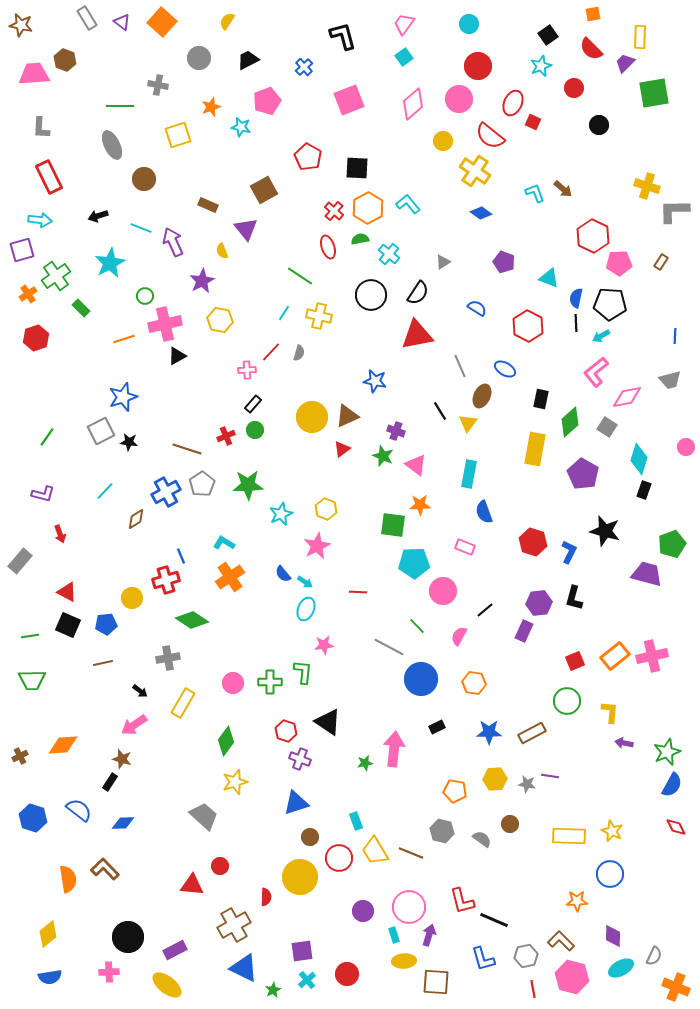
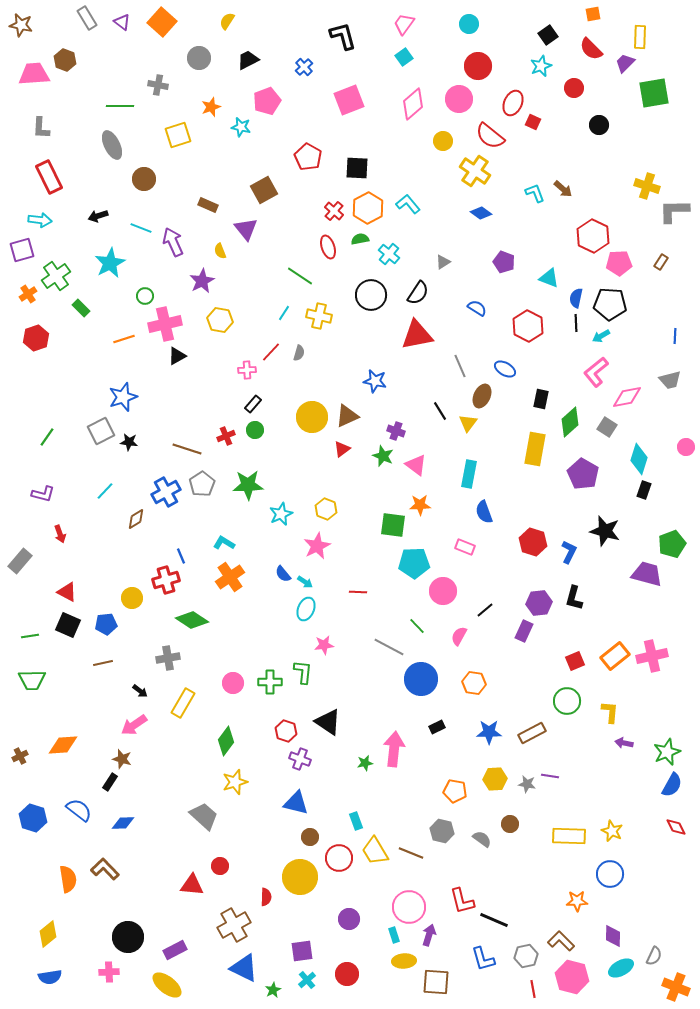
yellow semicircle at (222, 251): moved 2 px left
blue triangle at (296, 803): rotated 32 degrees clockwise
purple circle at (363, 911): moved 14 px left, 8 px down
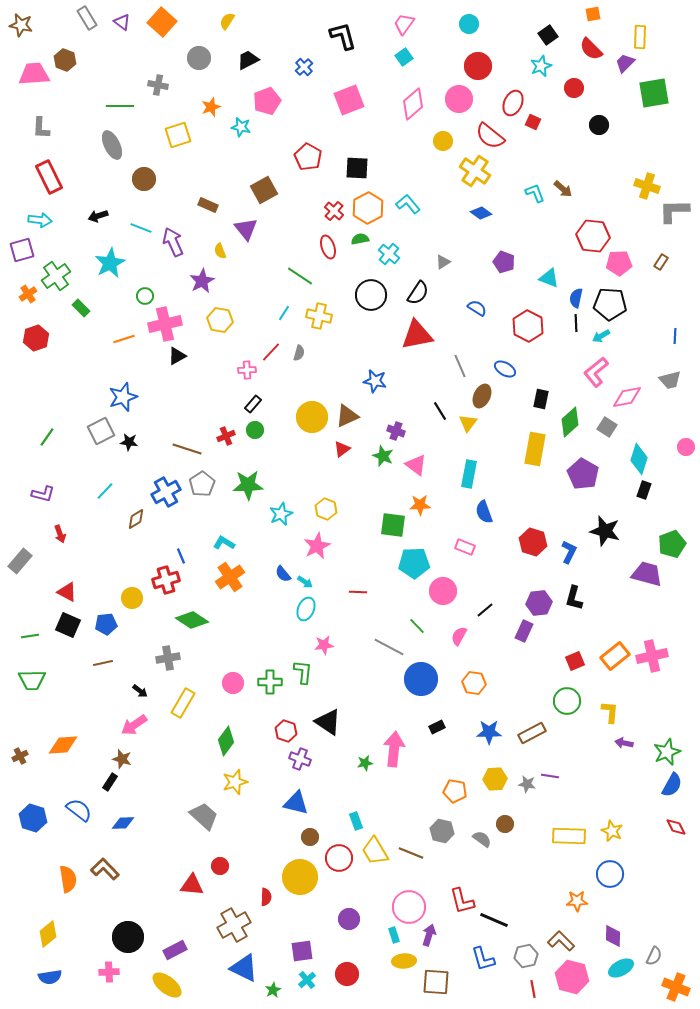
red hexagon at (593, 236): rotated 20 degrees counterclockwise
brown circle at (510, 824): moved 5 px left
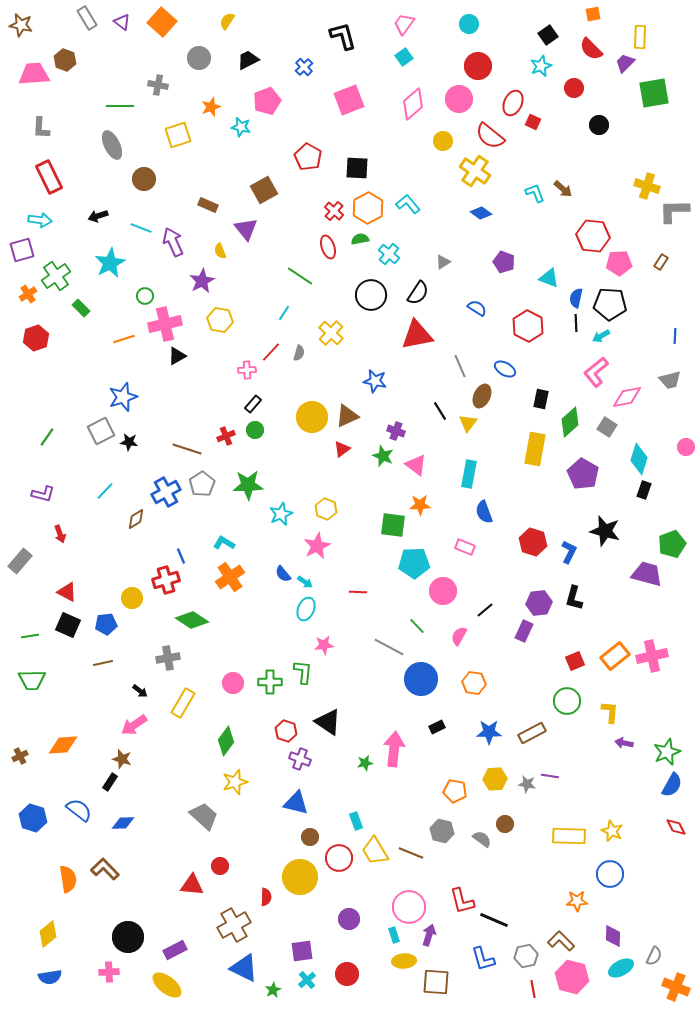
yellow cross at (319, 316): moved 12 px right, 17 px down; rotated 30 degrees clockwise
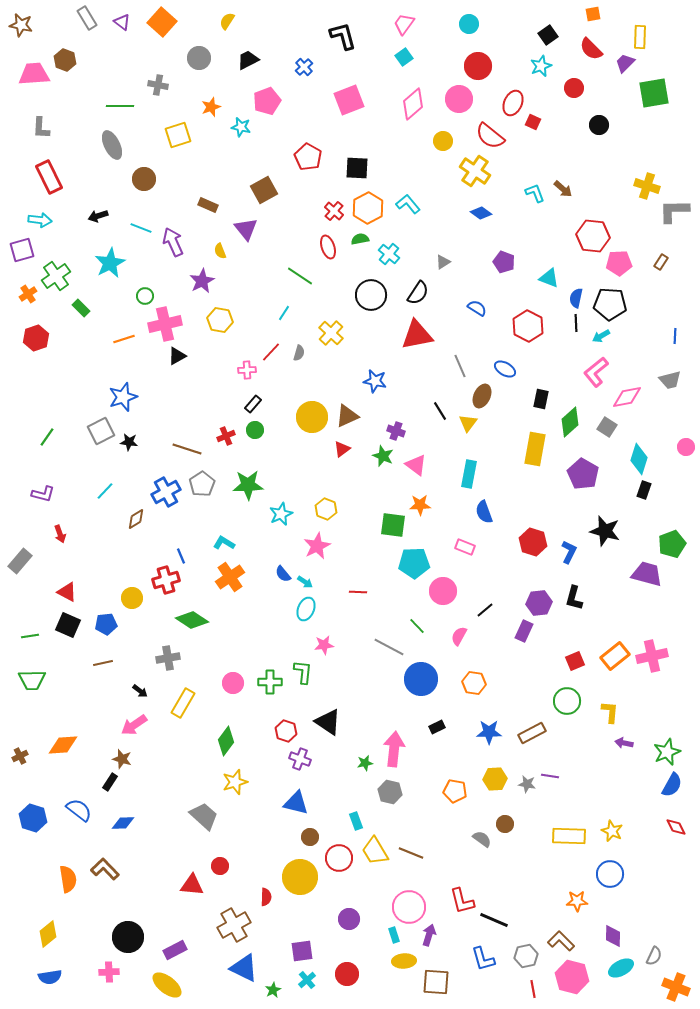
gray hexagon at (442, 831): moved 52 px left, 39 px up
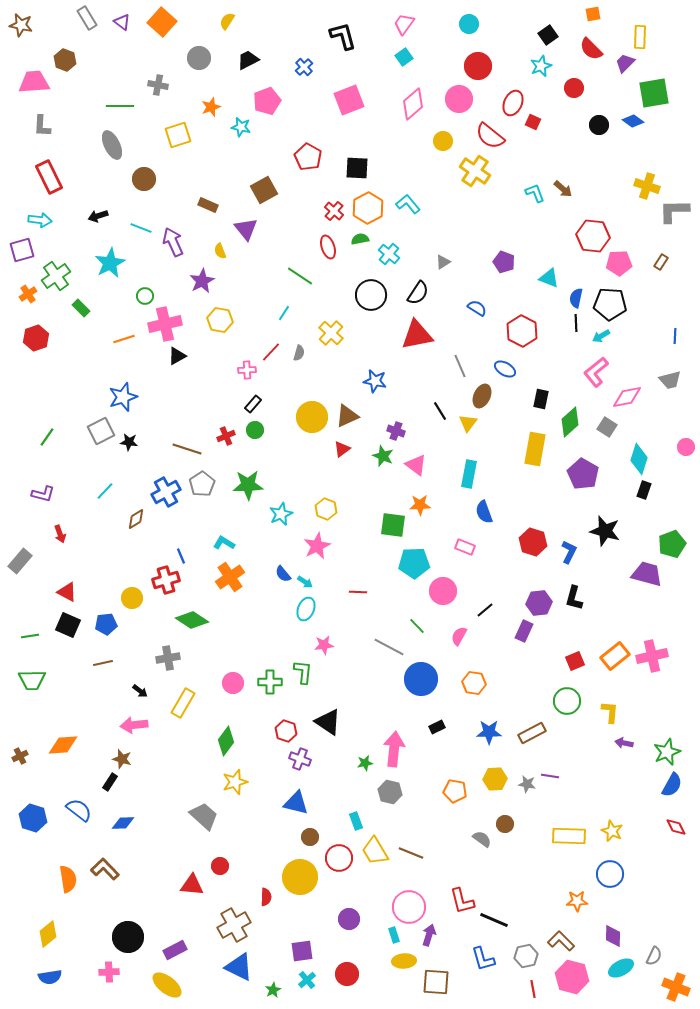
pink trapezoid at (34, 74): moved 8 px down
gray L-shape at (41, 128): moved 1 px right, 2 px up
blue diamond at (481, 213): moved 152 px right, 92 px up
red hexagon at (528, 326): moved 6 px left, 5 px down
pink arrow at (134, 725): rotated 28 degrees clockwise
blue triangle at (244, 968): moved 5 px left, 1 px up
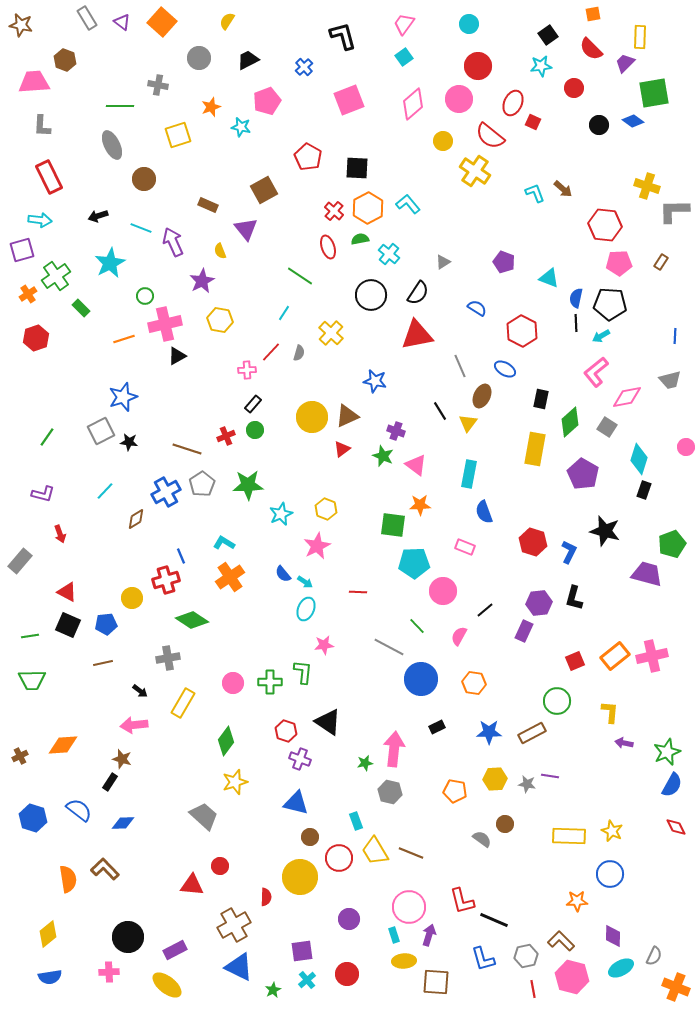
cyan star at (541, 66): rotated 15 degrees clockwise
red hexagon at (593, 236): moved 12 px right, 11 px up
green circle at (567, 701): moved 10 px left
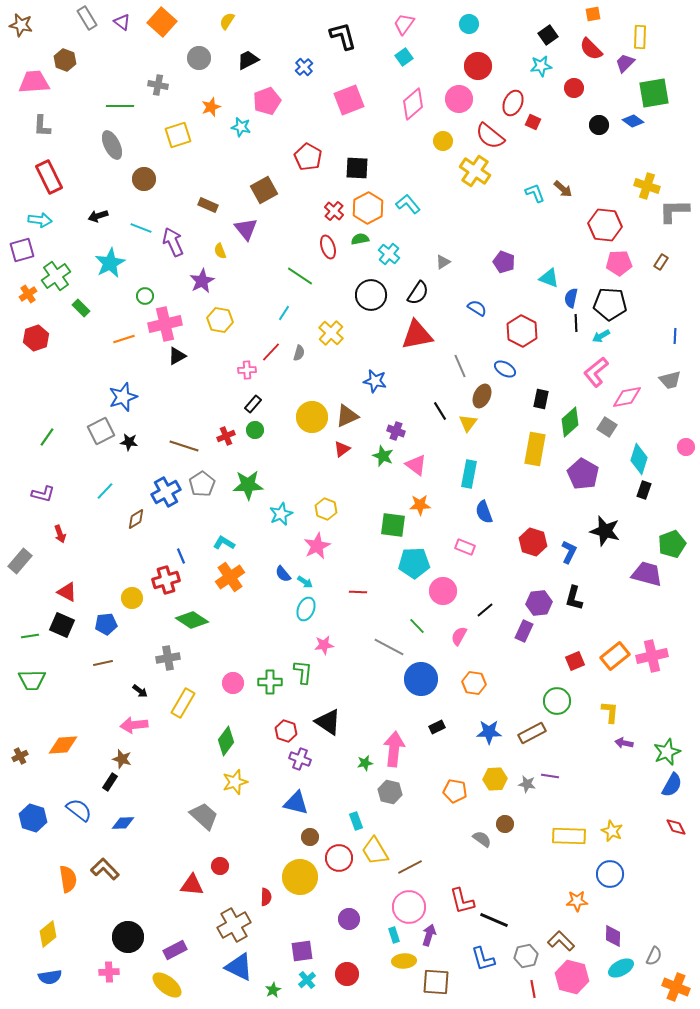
blue semicircle at (576, 298): moved 5 px left
brown line at (187, 449): moved 3 px left, 3 px up
black square at (68, 625): moved 6 px left
brown line at (411, 853): moved 1 px left, 14 px down; rotated 50 degrees counterclockwise
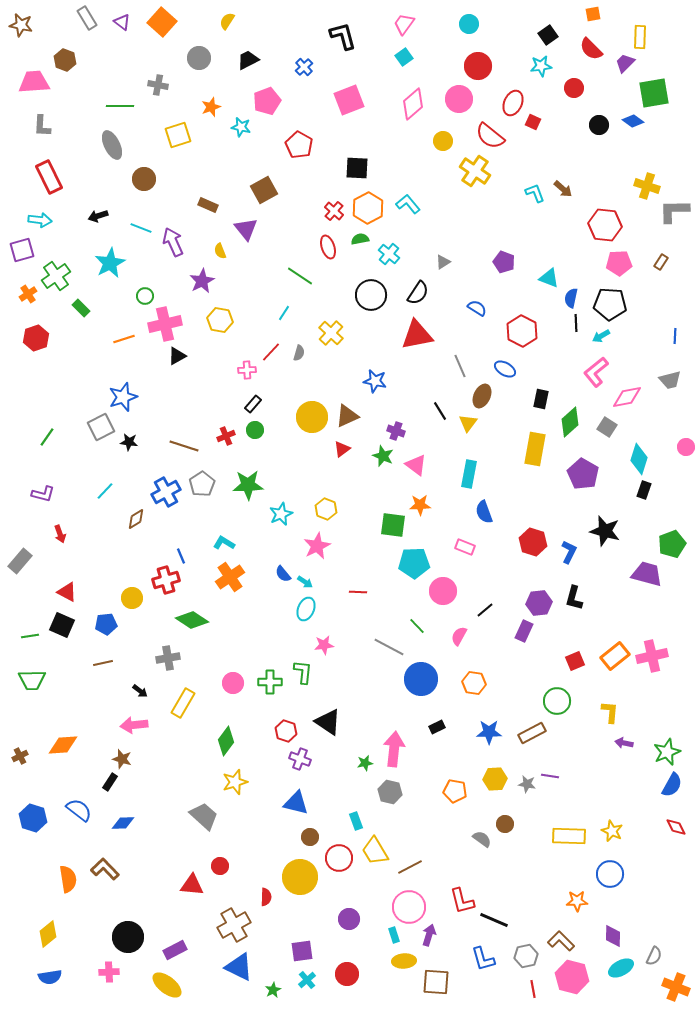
red pentagon at (308, 157): moved 9 px left, 12 px up
gray square at (101, 431): moved 4 px up
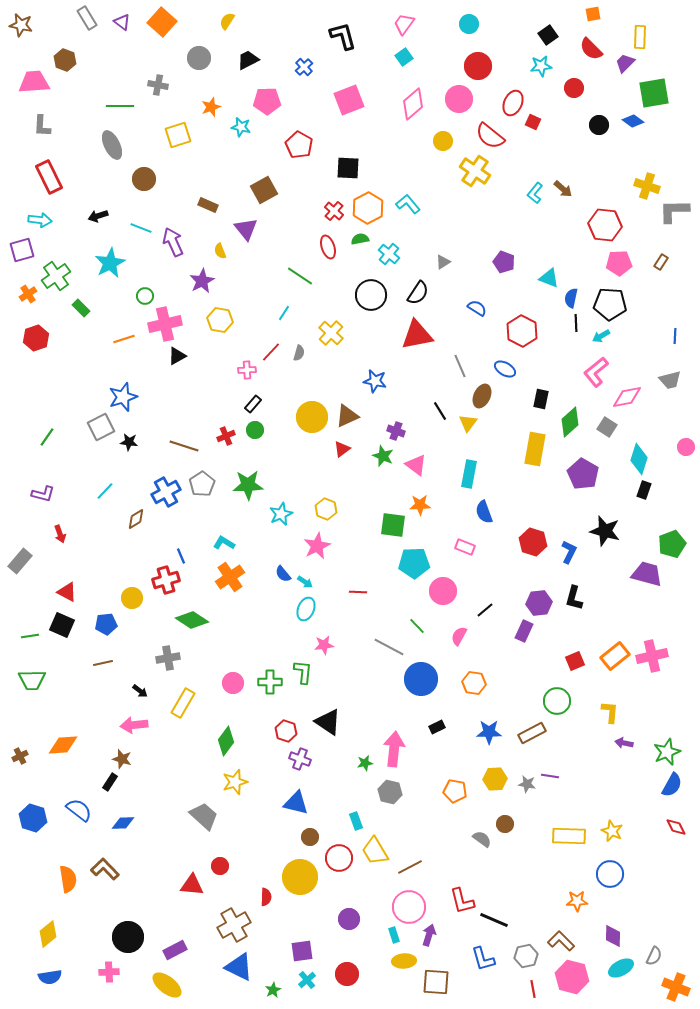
pink pentagon at (267, 101): rotated 20 degrees clockwise
black square at (357, 168): moved 9 px left
cyan L-shape at (535, 193): rotated 120 degrees counterclockwise
